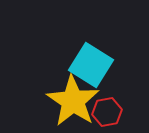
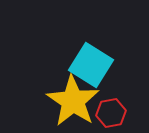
red hexagon: moved 4 px right, 1 px down
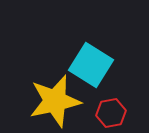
yellow star: moved 18 px left; rotated 26 degrees clockwise
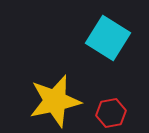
cyan square: moved 17 px right, 27 px up
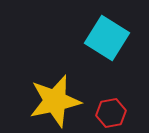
cyan square: moved 1 px left
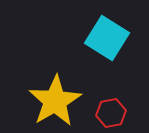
yellow star: rotated 18 degrees counterclockwise
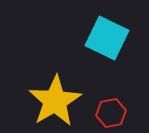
cyan square: rotated 6 degrees counterclockwise
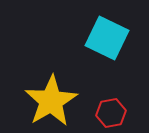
yellow star: moved 4 px left
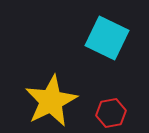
yellow star: rotated 4 degrees clockwise
